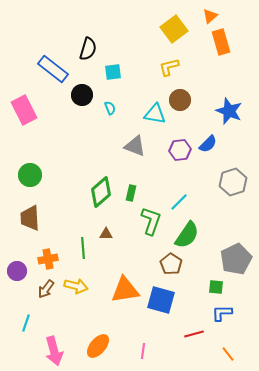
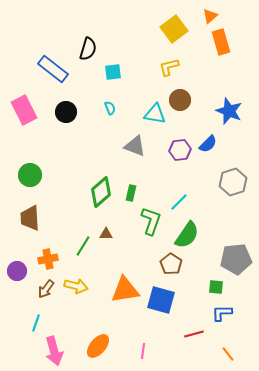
black circle at (82, 95): moved 16 px left, 17 px down
green line at (83, 248): moved 2 px up; rotated 35 degrees clockwise
gray pentagon at (236, 259): rotated 20 degrees clockwise
cyan line at (26, 323): moved 10 px right
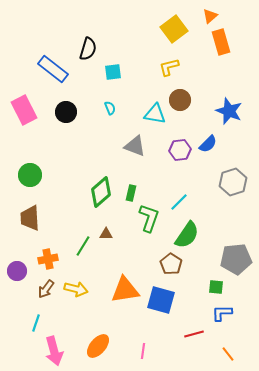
green L-shape at (151, 221): moved 2 px left, 3 px up
yellow arrow at (76, 286): moved 3 px down
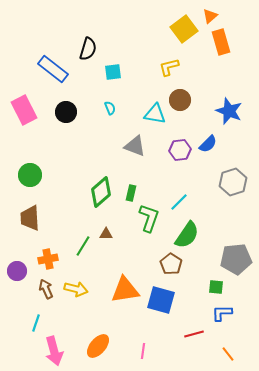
yellow square at (174, 29): moved 10 px right
brown arrow at (46, 289): rotated 120 degrees clockwise
